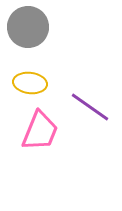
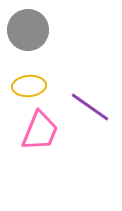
gray circle: moved 3 px down
yellow ellipse: moved 1 px left, 3 px down; rotated 12 degrees counterclockwise
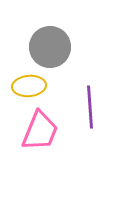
gray circle: moved 22 px right, 17 px down
purple line: rotated 51 degrees clockwise
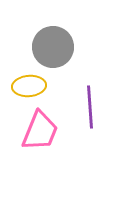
gray circle: moved 3 px right
